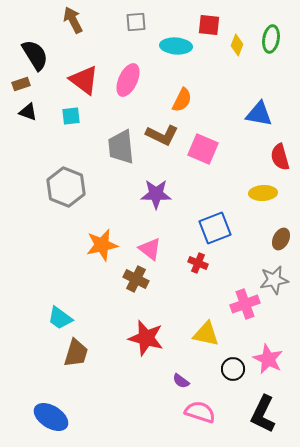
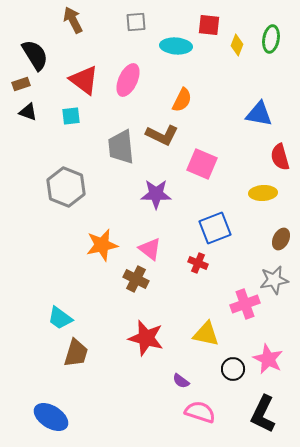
pink square: moved 1 px left, 15 px down
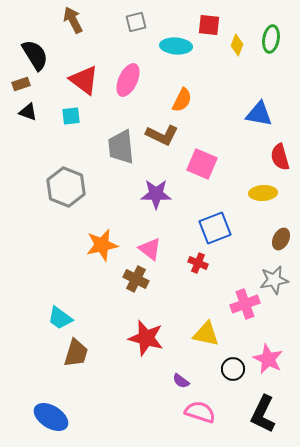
gray square: rotated 10 degrees counterclockwise
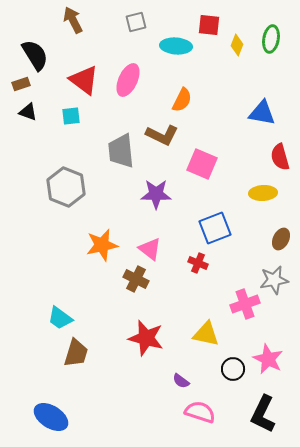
blue triangle: moved 3 px right, 1 px up
gray trapezoid: moved 4 px down
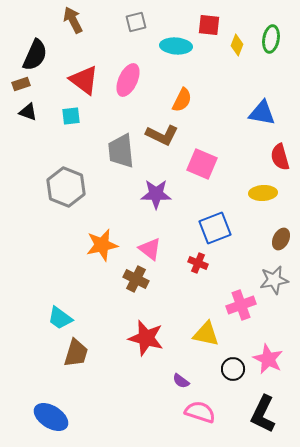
black semicircle: rotated 56 degrees clockwise
pink cross: moved 4 px left, 1 px down
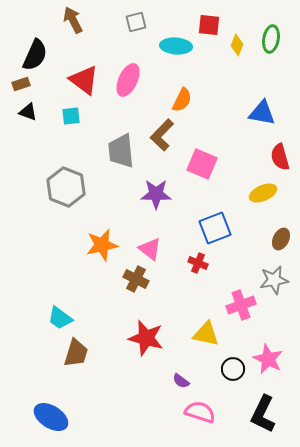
brown L-shape: rotated 108 degrees clockwise
yellow ellipse: rotated 20 degrees counterclockwise
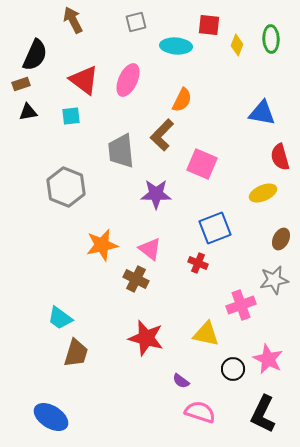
green ellipse: rotated 12 degrees counterclockwise
black triangle: rotated 30 degrees counterclockwise
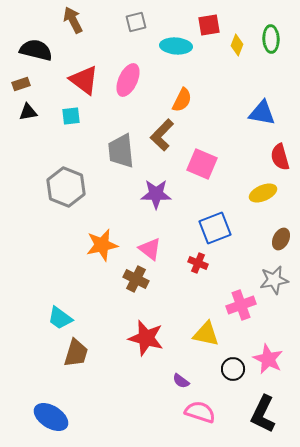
red square: rotated 15 degrees counterclockwise
black semicircle: moved 1 px right, 5 px up; rotated 100 degrees counterclockwise
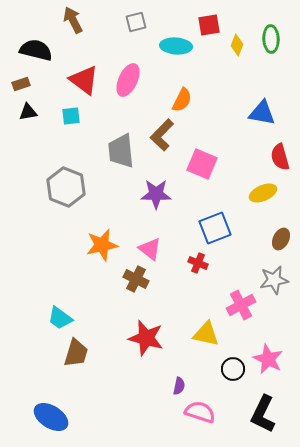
pink cross: rotated 8 degrees counterclockwise
purple semicircle: moved 2 px left, 5 px down; rotated 114 degrees counterclockwise
